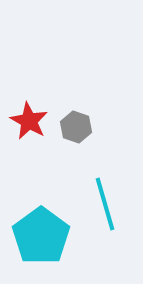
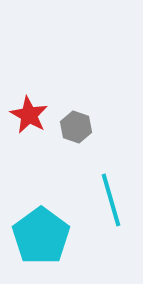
red star: moved 6 px up
cyan line: moved 6 px right, 4 px up
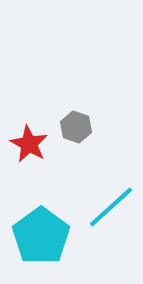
red star: moved 29 px down
cyan line: moved 7 px down; rotated 64 degrees clockwise
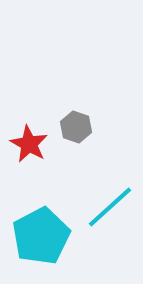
cyan line: moved 1 px left
cyan pentagon: rotated 8 degrees clockwise
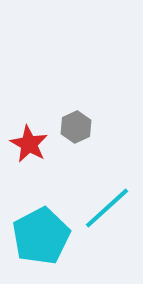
gray hexagon: rotated 16 degrees clockwise
cyan line: moved 3 px left, 1 px down
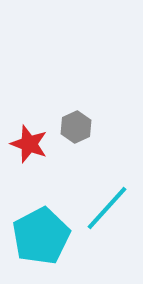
red star: rotated 9 degrees counterclockwise
cyan line: rotated 6 degrees counterclockwise
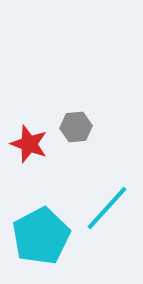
gray hexagon: rotated 20 degrees clockwise
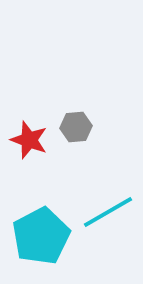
red star: moved 4 px up
cyan line: moved 1 px right, 4 px down; rotated 18 degrees clockwise
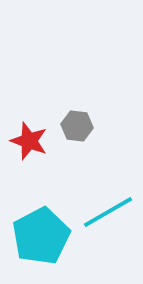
gray hexagon: moved 1 px right, 1 px up; rotated 12 degrees clockwise
red star: moved 1 px down
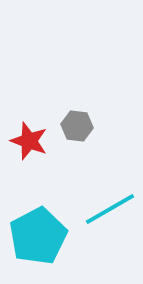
cyan line: moved 2 px right, 3 px up
cyan pentagon: moved 3 px left
